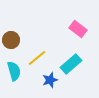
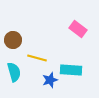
brown circle: moved 2 px right
yellow line: rotated 54 degrees clockwise
cyan rectangle: moved 6 px down; rotated 45 degrees clockwise
cyan semicircle: moved 1 px down
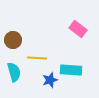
yellow line: rotated 12 degrees counterclockwise
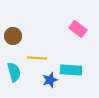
brown circle: moved 4 px up
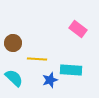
brown circle: moved 7 px down
yellow line: moved 1 px down
cyan semicircle: moved 6 px down; rotated 30 degrees counterclockwise
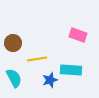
pink rectangle: moved 6 px down; rotated 18 degrees counterclockwise
yellow line: rotated 12 degrees counterclockwise
cyan semicircle: rotated 18 degrees clockwise
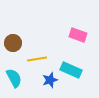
cyan rectangle: rotated 20 degrees clockwise
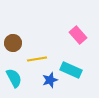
pink rectangle: rotated 30 degrees clockwise
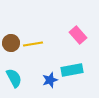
brown circle: moved 2 px left
yellow line: moved 4 px left, 15 px up
cyan rectangle: moved 1 px right; rotated 35 degrees counterclockwise
